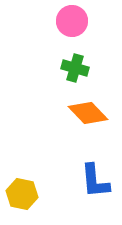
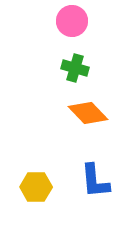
yellow hexagon: moved 14 px right, 7 px up; rotated 12 degrees counterclockwise
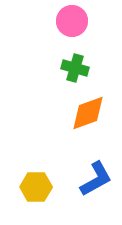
orange diamond: rotated 66 degrees counterclockwise
blue L-shape: moved 1 px right, 2 px up; rotated 114 degrees counterclockwise
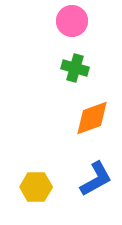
orange diamond: moved 4 px right, 5 px down
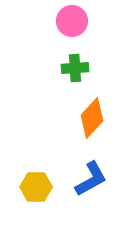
green cross: rotated 20 degrees counterclockwise
orange diamond: rotated 27 degrees counterclockwise
blue L-shape: moved 5 px left
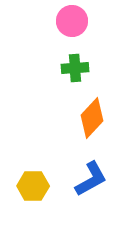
yellow hexagon: moved 3 px left, 1 px up
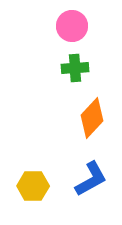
pink circle: moved 5 px down
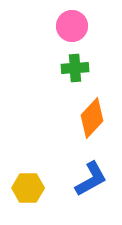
yellow hexagon: moved 5 px left, 2 px down
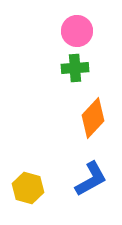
pink circle: moved 5 px right, 5 px down
orange diamond: moved 1 px right
yellow hexagon: rotated 16 degrees clockwise
